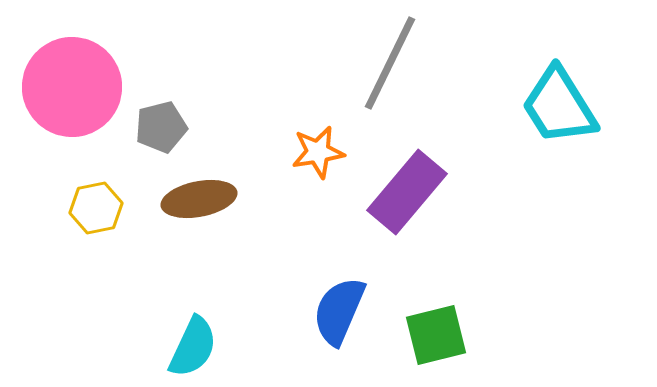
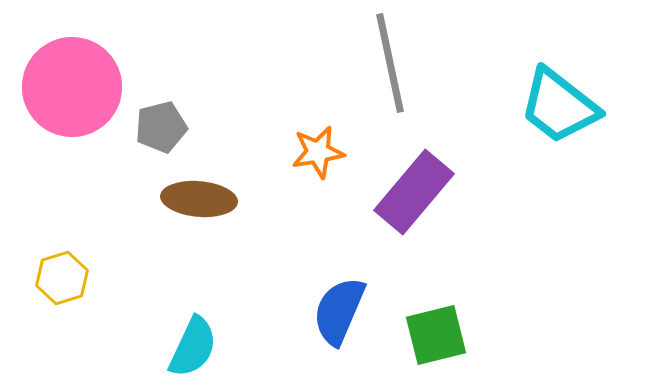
gray line: rotated 38 degrees counterclockwise
cyan trapezoid: rotated 20 degrees counterclockwise
purple rectangle: moved 7 px right
brown ellipse: rotated 16 degrees clockwise
yellow hexagon: moved 34 px left, 70 px down; rotated 6 degrees counterclockwise
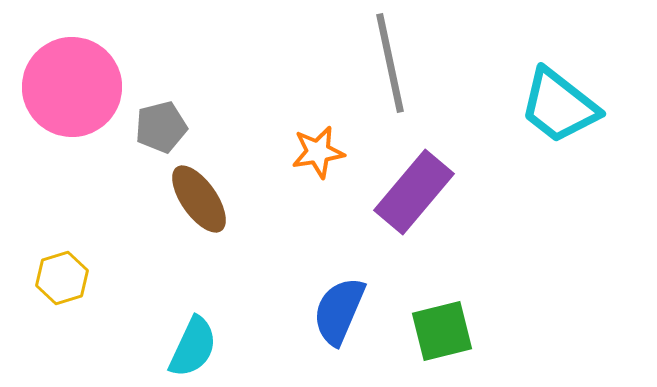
brown ellipse: rotated 50 degrees clockwise
green square: moved 6 px right, 4 px up
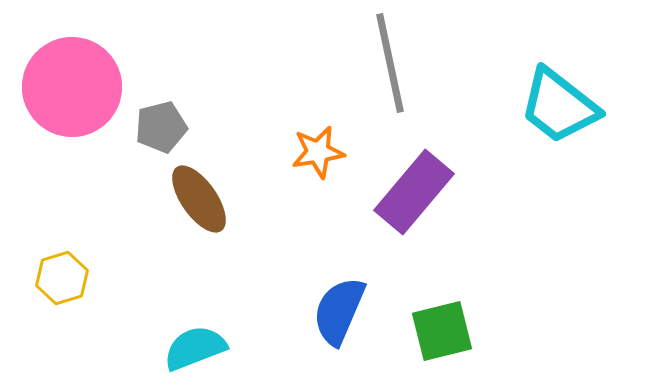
cyan semicircle: moved 2 px right, 1 px down; rotated 136 degrees counterclockwise
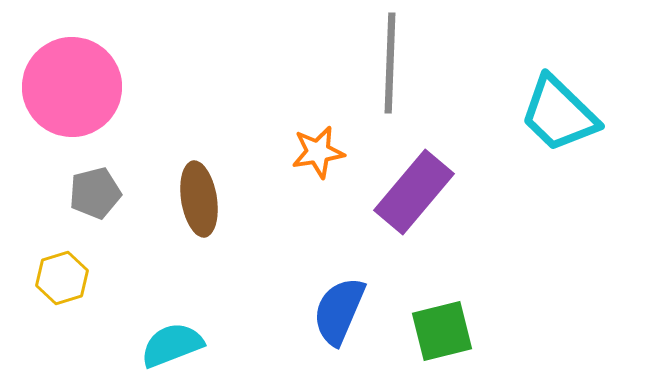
gray line: rotated 14 degrees clockwise
cyan trapezoid: moved 8 px down; rotated 6 degrees clockwise
gray pentagon: moved 66 px left, 66 px down
brown ellipse: rotated 26 degrees clockwise
cyan semicircle: moved 23 px left, 3 px up
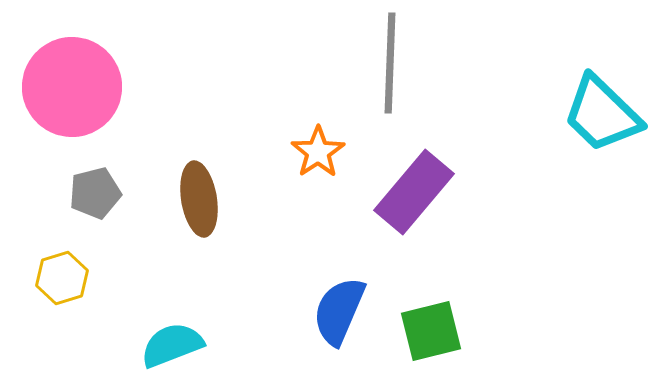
cyan trapezoid: moved 43 px right
orange star: rotated 24 degrees counterclockwise
green square: moved 11 px left
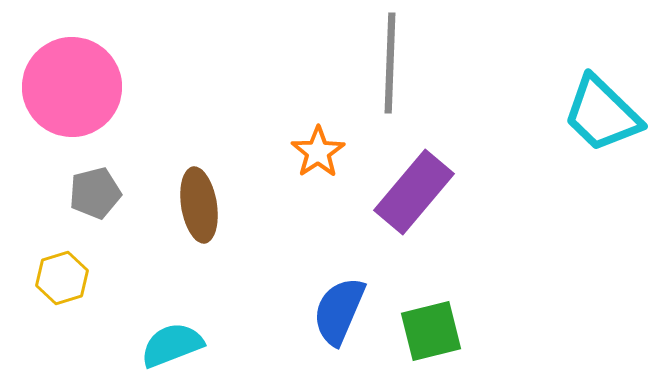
brown ellipse: moved 6 px down
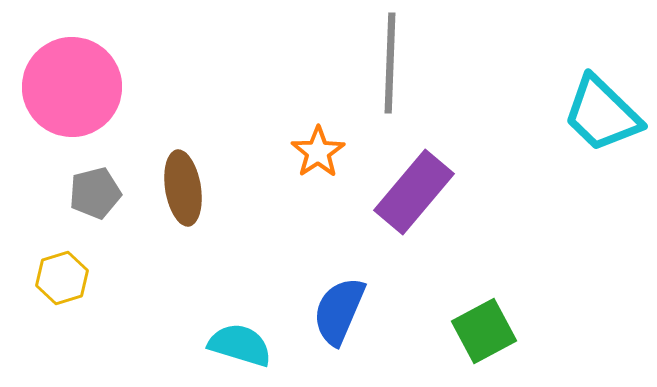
brown ellipse: moved 16 px left, 17 px up
green square: moved 53 px right; rotated 14 degrees counterclockwise
cyan semicircle: moved 68 px right; rotated 38 degrees clockwise
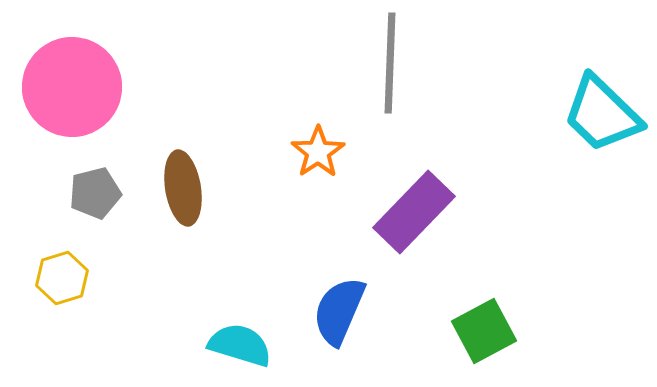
purple rectangle: moved 20 px down; rotated 4 degrees clockwise
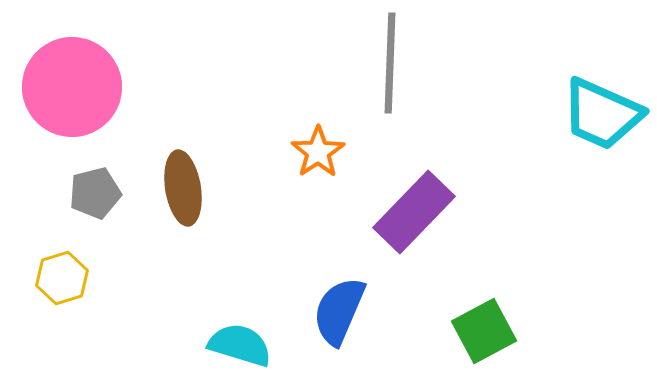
cyan trapezoid: rotated 20 degrees counterclockwise
